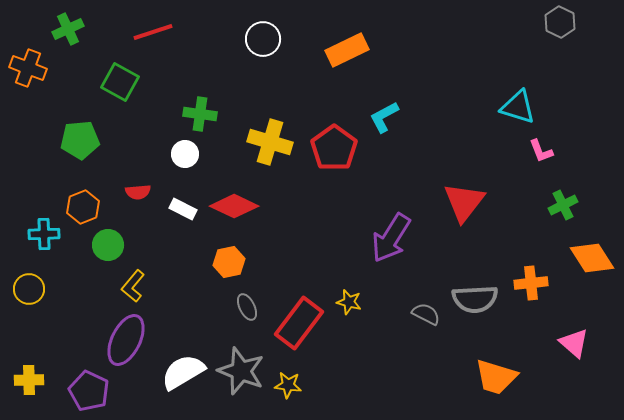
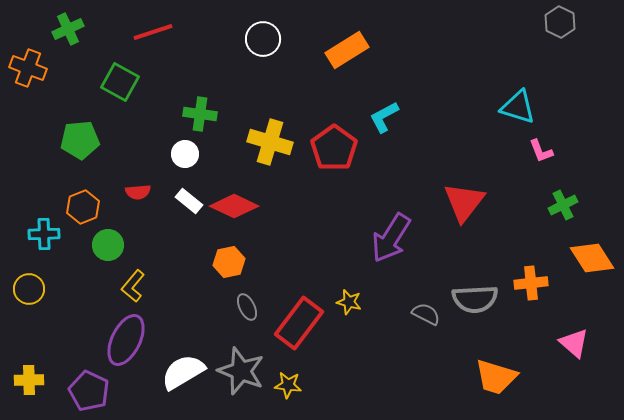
orange rectangle at (347, 50): rotated 6 degrees counterclockwise
white rectangle at (183, 209): moved 6 px right, 8 px up; rotated 12 degrees clockwise
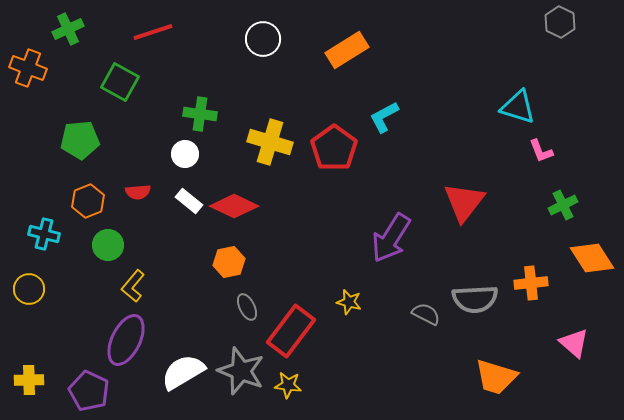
orange hexagon at (83, 207): moved 5 px right, 6 px up
cyan cross at (44, 234): rotated 16 degrees clockwise
red rectangle at (299, 323): moved 8 px left, 8 px down
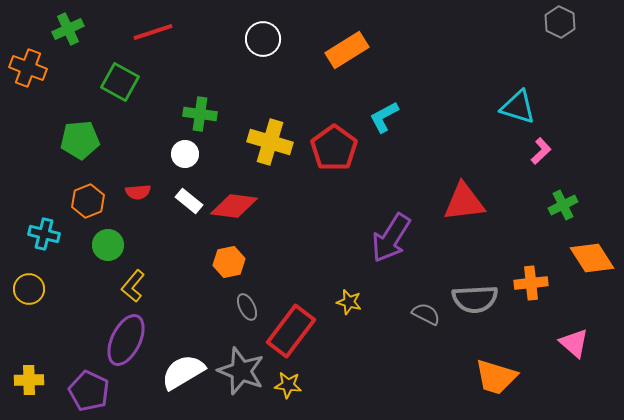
pink L-shape at (541, 151): rotated 112 degrees counterclockwise
red triangle at (464, 202): rotated 45 degrees clockwise
red diamond at (234, 206): rotated 18 degrees counterclockwise
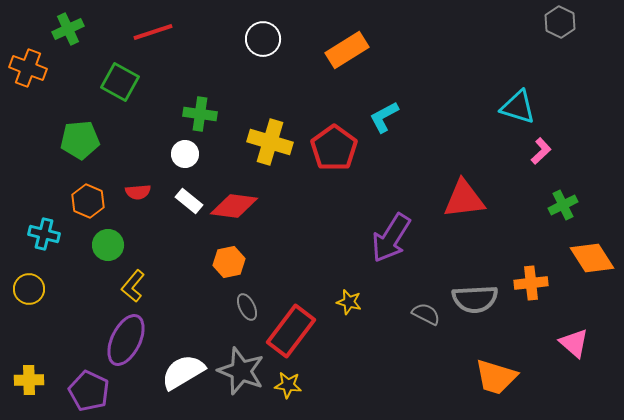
orange hexagon at (88, 201): rotated 16 degrees counterclockwise
red triangle at (464, 202): moved 3 px up
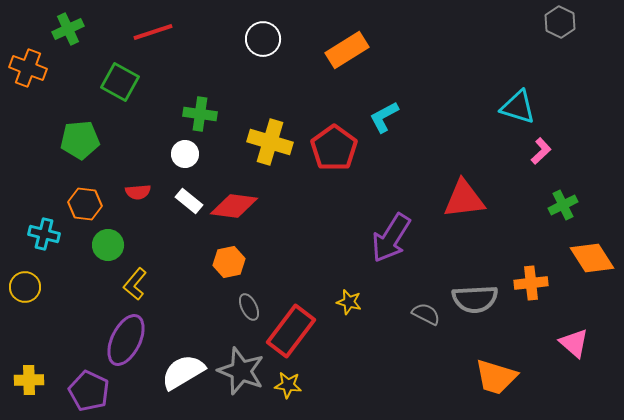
orange hexagon at (88, 201): moved 3 px left, 3 px down; rotated 16 degrees counterclockwise
yellow L-shape at (133, 286): moved 2 px right, 2 px up
yellow circle at (29, 289): moved 4 px left, 2 px up
gray ellipse at (247, 307): moved 2 px right
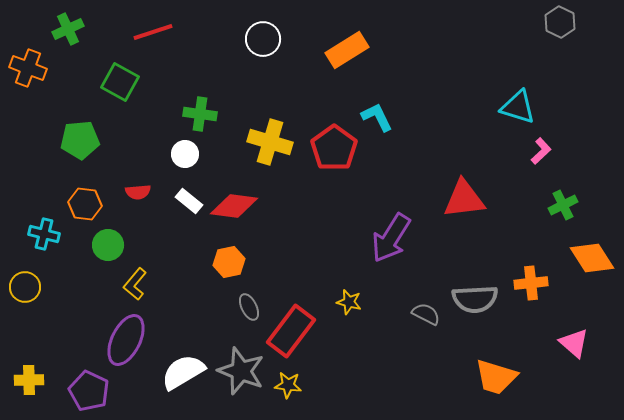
cyan L-shape at (384, 117): moved 7 px left; rotated 92 degrees clockwise
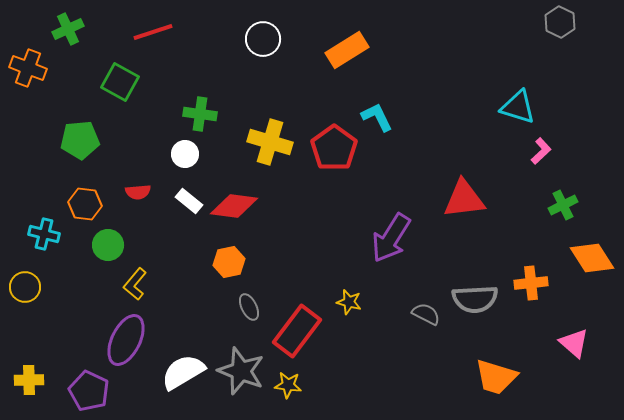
red rectangle at (291, 331): moved 6 px right
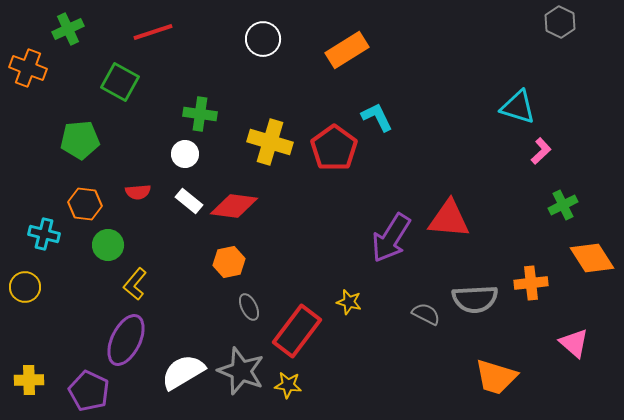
red triangle at (464, 199): moved 15 px left, 20 px down; rotated 12 degrees clockwise
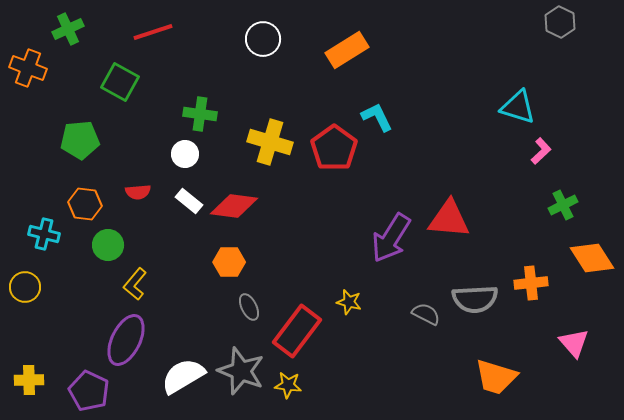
orange hexagon at (229, 262): rotated 12 degrees clockwise
pink triangle at (574, 343): rotated 8 degrees clockwise
white semicircle at (183, 372): moved 4 px down
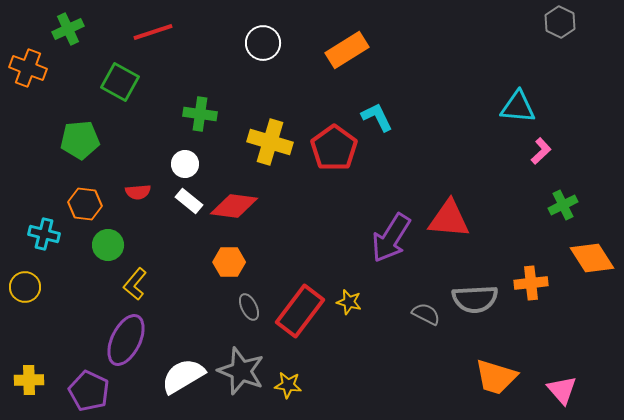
white circle at (263, 39): moved 4 px down
cyan triangle at (518, 107): rotated 12 degrees counterclockwise
white circle at (185, 154): moved 10 px down
red rectangle at (297, 331): moved 3 px right, 20 px up
pink triangle at (574, 343): moved 12 px left, 47 px down
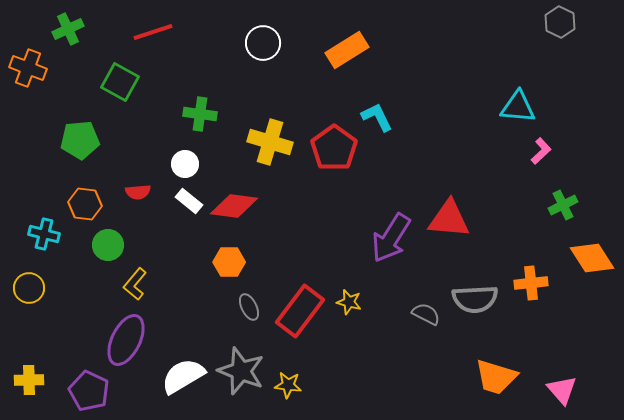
yellow circle at (25, 287): moved 4 px right, 1 px down
